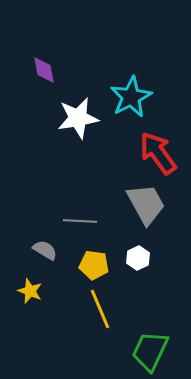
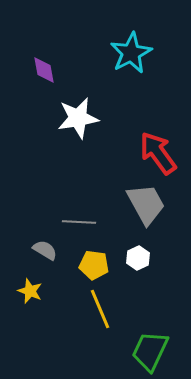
cyan star: moved 44 px up
gray line: moved 1 px left, 1 px down
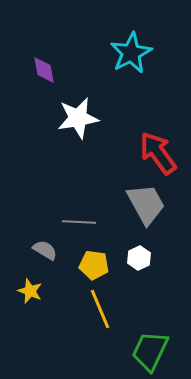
white hexagon: moved 1 px right
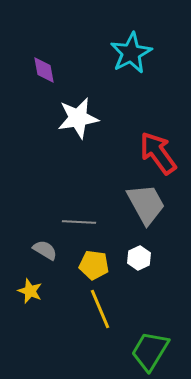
green trapezoid: rotated 6 degrees clockwise
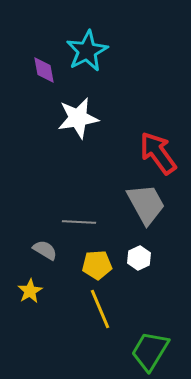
cyan star: moved 44 px left, 2 px up
yellow pentagon: moved 3 px right; rotated 12 degrees counterclockwise
yellow star: rotated 20 degrees clockwise
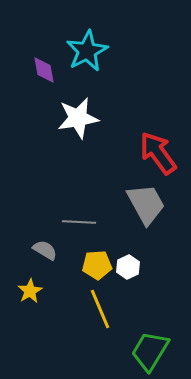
white hexagon: moved 11 px left, 9 px down
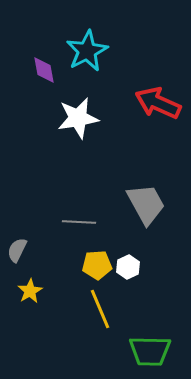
red arrow: moved 50 px up; rotated 30 degrees counterclockwise
gray semicircle: moved 28 px left; rotated 95 degrees counterclockwise
green trapezoid: rotated 120 degrees counterclockwise
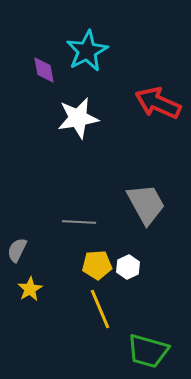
yellow star: moved 2 px up
green trapezoid: moved 2 px left; rotated 15 degrees clockwise
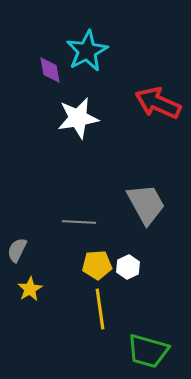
purple diamond: moved 6 px right
yellow line: rotated 15 degrees clockwise
